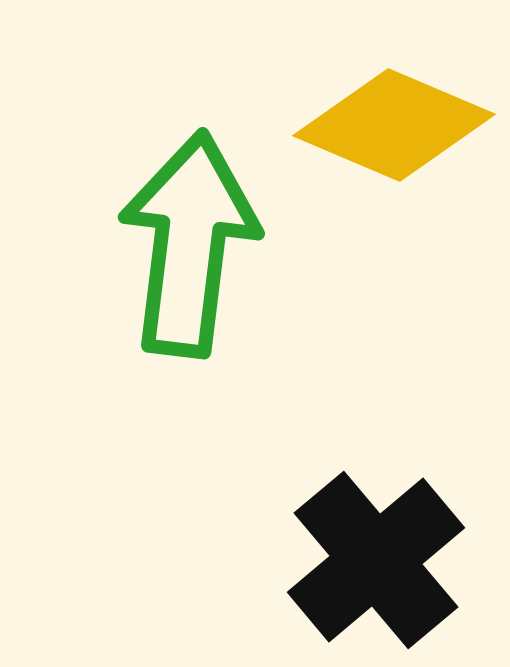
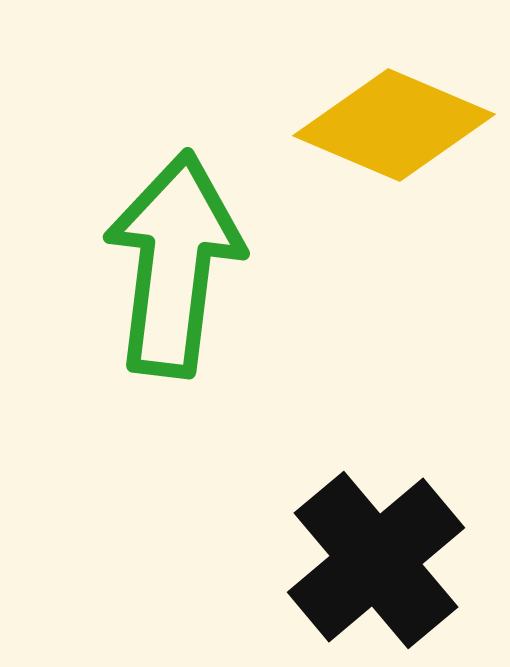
green arrow: moved 15 px left, 20 px down
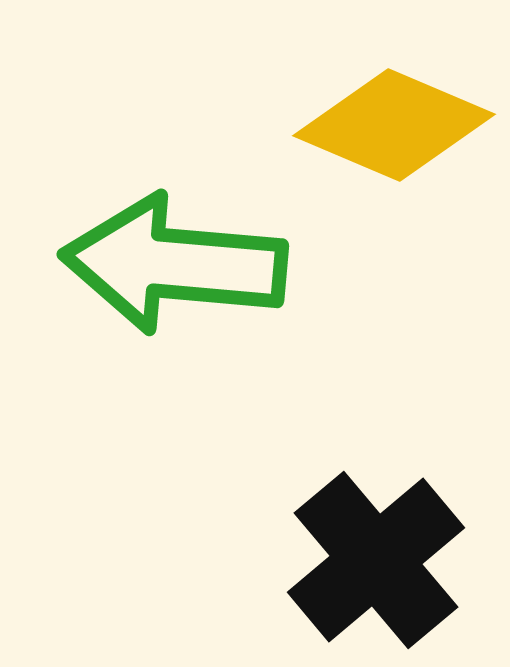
green arrow: rotated 92 degrees counterclockwise
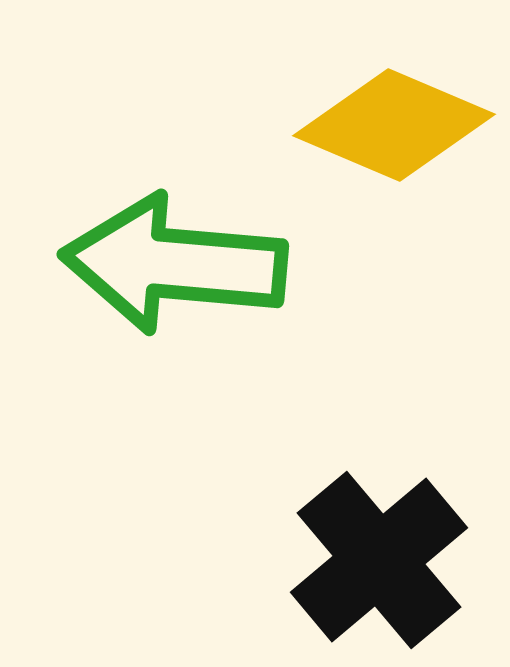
black cross: moved 3 px right
